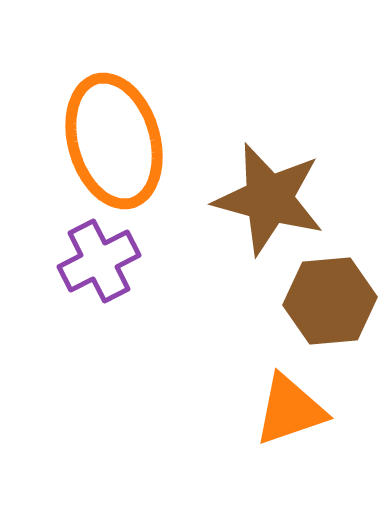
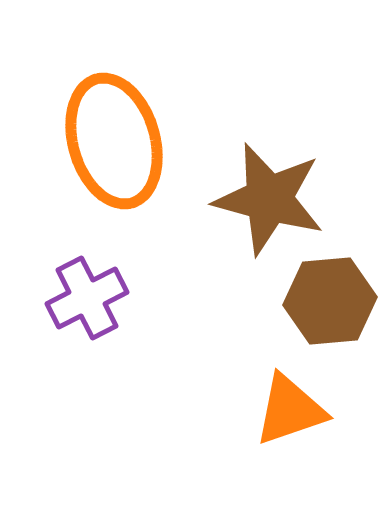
purple cross: moved 12 px left, 37 px down
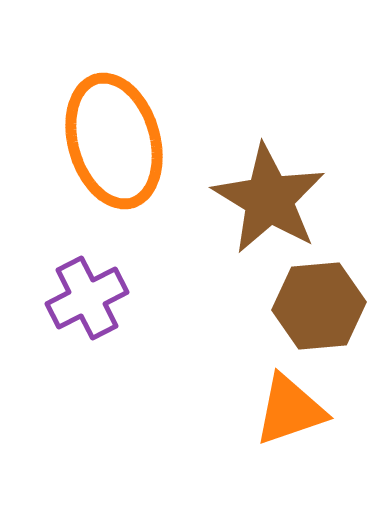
brown star: rotated 16 degrees clockwise
brown hexagon: moved 11 px left, 5 px down
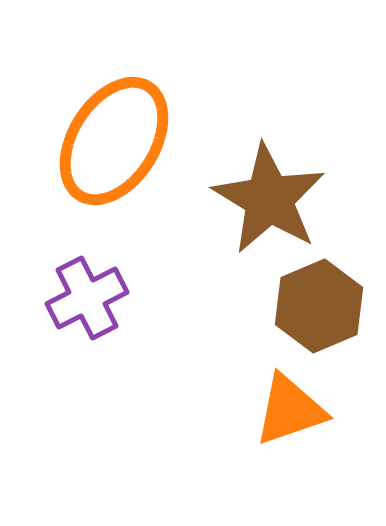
orange ellipse: rotated 48 degrees clockwise
brown hexagon: rotated 18 degrees counterclockwise
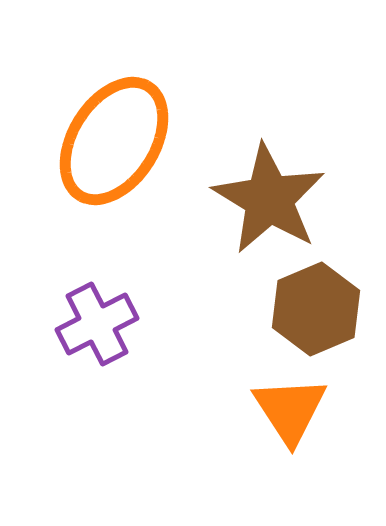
purple cross: moved 10 px right, 26 px down
brown hexagon: moved 3 px left, 3 px down
orange triangle: rotated 44 degrees counterclockwise
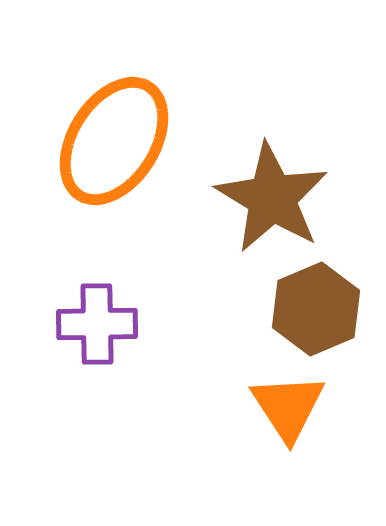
brown star: moved 3 px right, 1 px up
purple cross: rotated 26 degrees clockwise
orange triangle: moved 2 px left, 3 px up
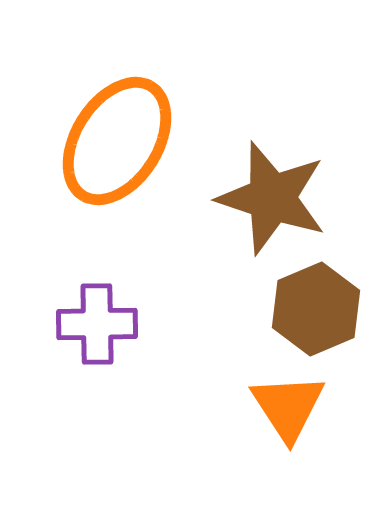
orange ellipse: moved 3 px right
brown star: rotated 13 degrees counterclockwise
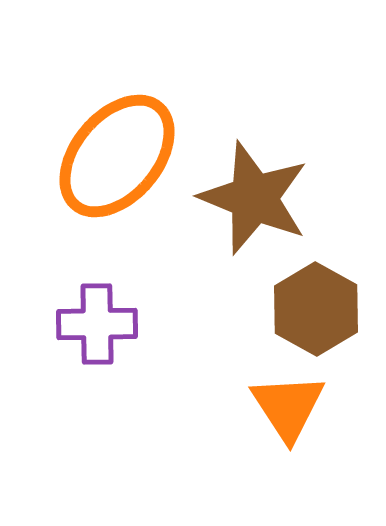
orange ellipse: moved 15 px down; rotated 8 degrees clockwise
brown star: moved 18 px left; rotated 4 degrees clockwise
brown hexagon: rotated 8 degrees counterclockwise
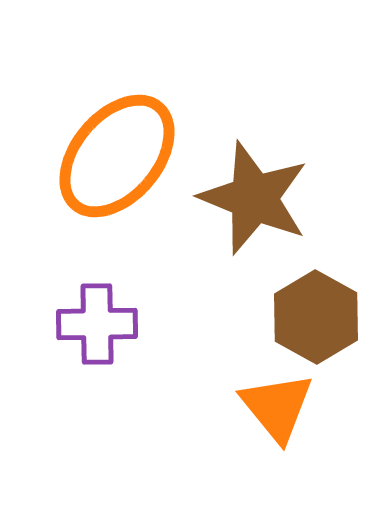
brown hexagon: moved 8 px down
orange triangle: moved 11 px left; rotated 6 degrees counterclockwise
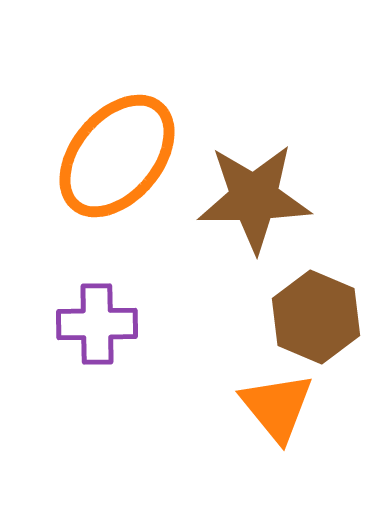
brown star: rotated 23 degrees counterclockwise
brown hexagon: rotated 6 degrees counterclockwise
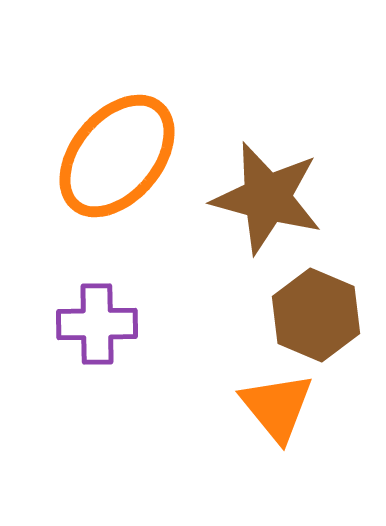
brown star: moved 13 px right; rotated 16 degrees clockwise
brown hexagon: moved 2 px up
